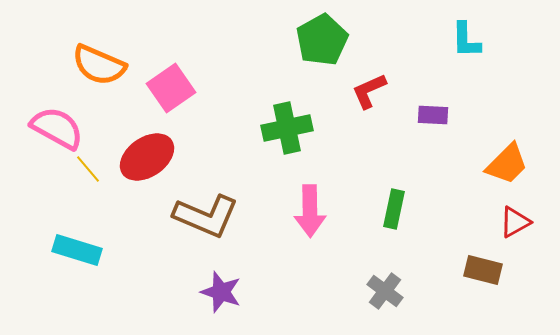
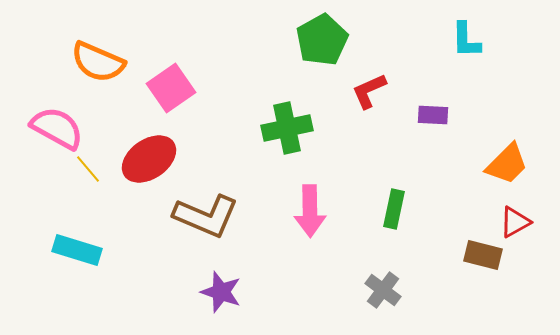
orange semicircle: moved 1 px left, 3 px up
red ellipse: moved 2 px right, 2 px down
brown rectangle: moved 15 px up
gray cross: moved 2 px left, 1 px up
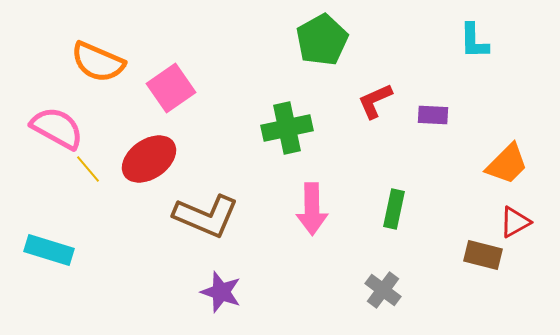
cyan L-shape: moved 8 px right, 1 px down
red L-shape: moved 6 px right, 10 px down
pink arrow: moved 2 px right, 2 px up
cyan rectangle: moved 28 px left
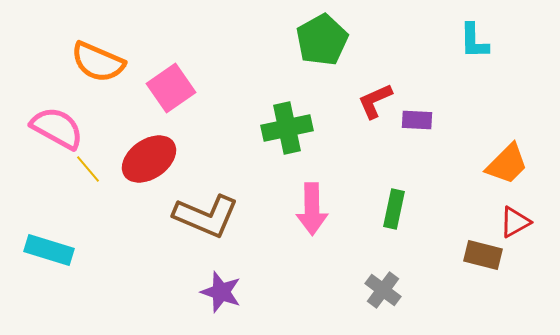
purple rectangle: moved 16 px left, 5 px down
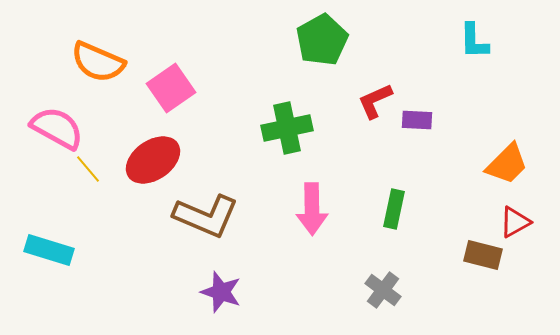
red ellipse: moved 4 px right, 1 px down
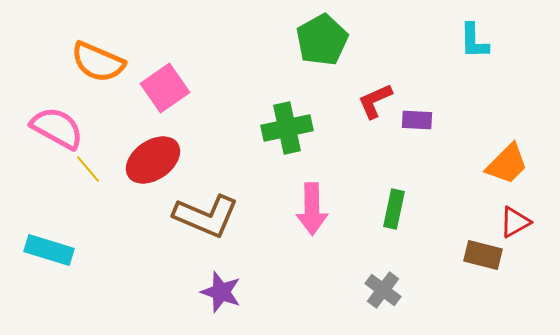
pink square: moved 6 px left
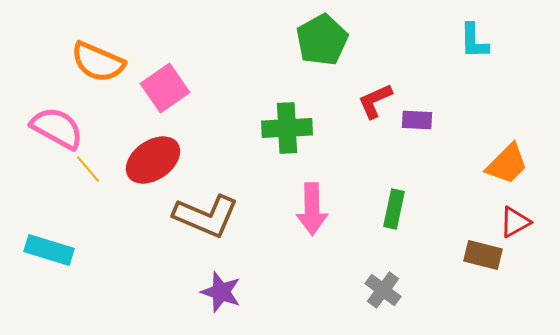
green cross: rotated 9 degrees clockwise
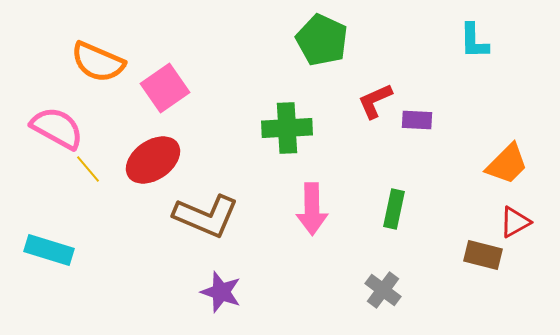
green pentagon: rotated 18 degrees counterclockwise
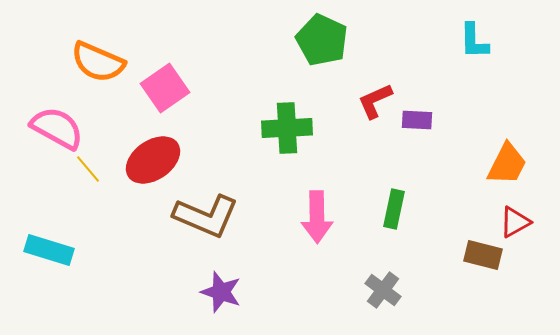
orange trapezoid: rotated 18 degrees counterclockwise
pink arrow: moved 5 px right, 8 px down
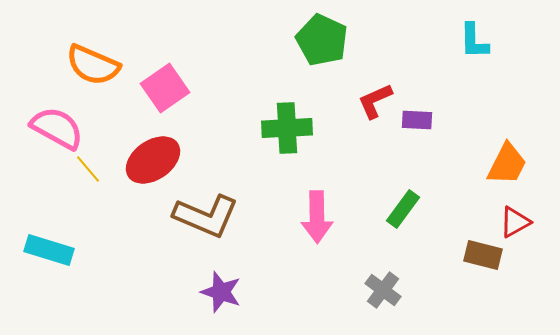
orange semicircle: moved 5 px left, 3 px down
green rectangle: moved 9 px right; rotated 24 degrees clockwise
